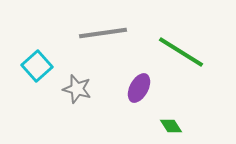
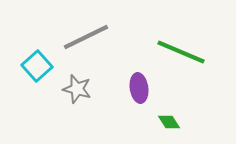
gray line: moved 17 px left, 4 px down; rotated 18 degrees counterclockwise
green line: rotated 9 degrees counterclockwise
purple ellipse: rotated 36 degrees counterclockwise
green diamond: moved 2 px left, 4 px up
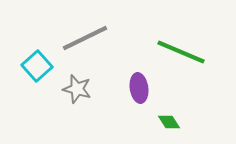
gray line: moved 1 px left, 1 px down
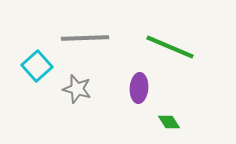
gray line: rotated 24 degrees clockwise
green line: moved 11 px left, 5 px up
purple ellipse: rotated 12 degrees clockwise
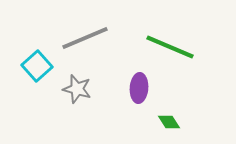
gray line: rotated 21 degrees counterclockwise
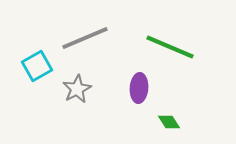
cyan square: rotated 12 degrees clockwise
gray star: rotated 28 degrees clockwise
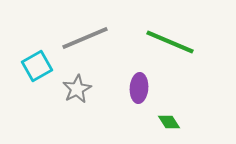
green line: moved 5 px up
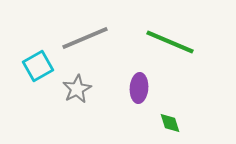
cyan square: moved 1 px right
green diamond: moved 1 px right, 1 px down; rotated 15 degrees clockwise
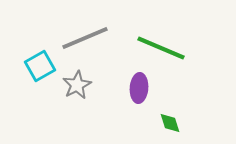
green line: moved 9 px left, 6 px down
cyan square: moved 2 px right
gray star: moved 4 px up
